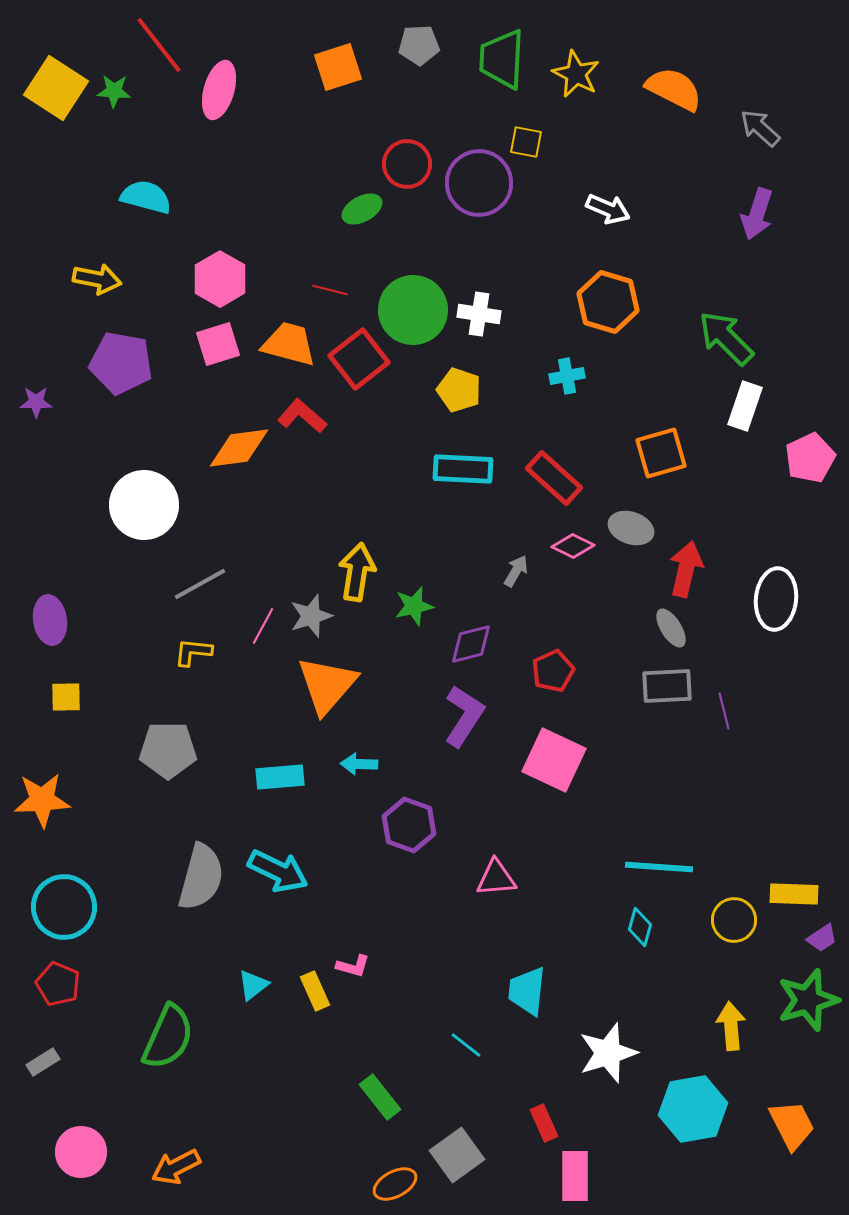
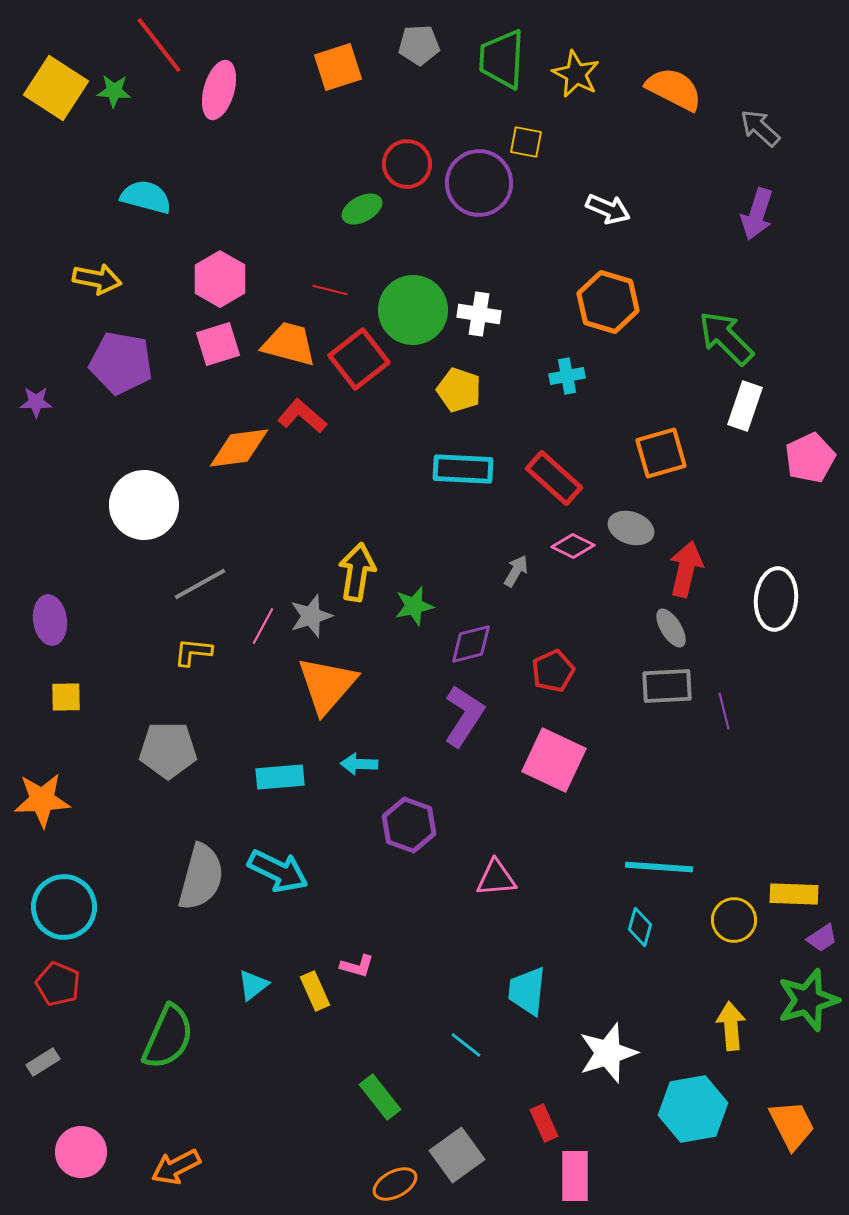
pink L-shape at (353, 966): moved 4 px right
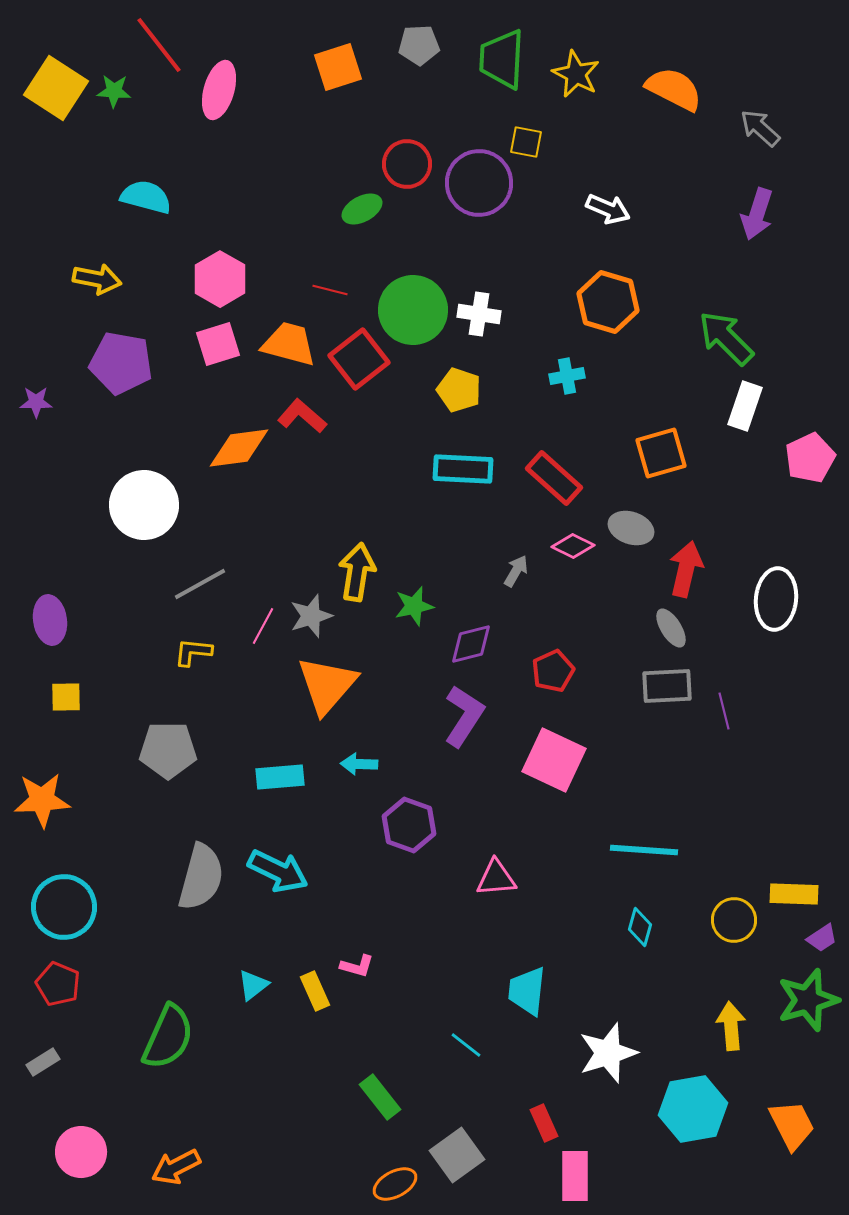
cyan line at (659, 867): moved 15 px left, 17 px up
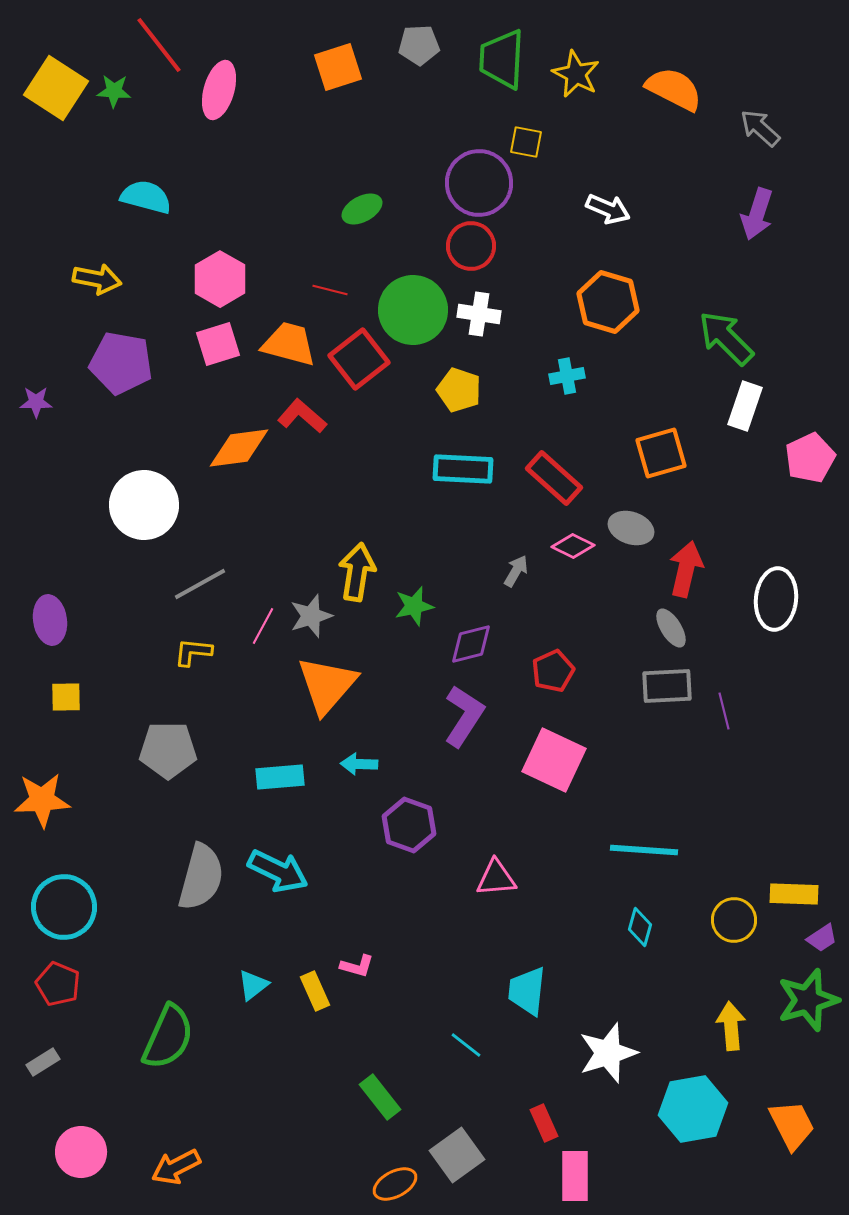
red circle at (407, 164): moved 64 px right, 82 px down
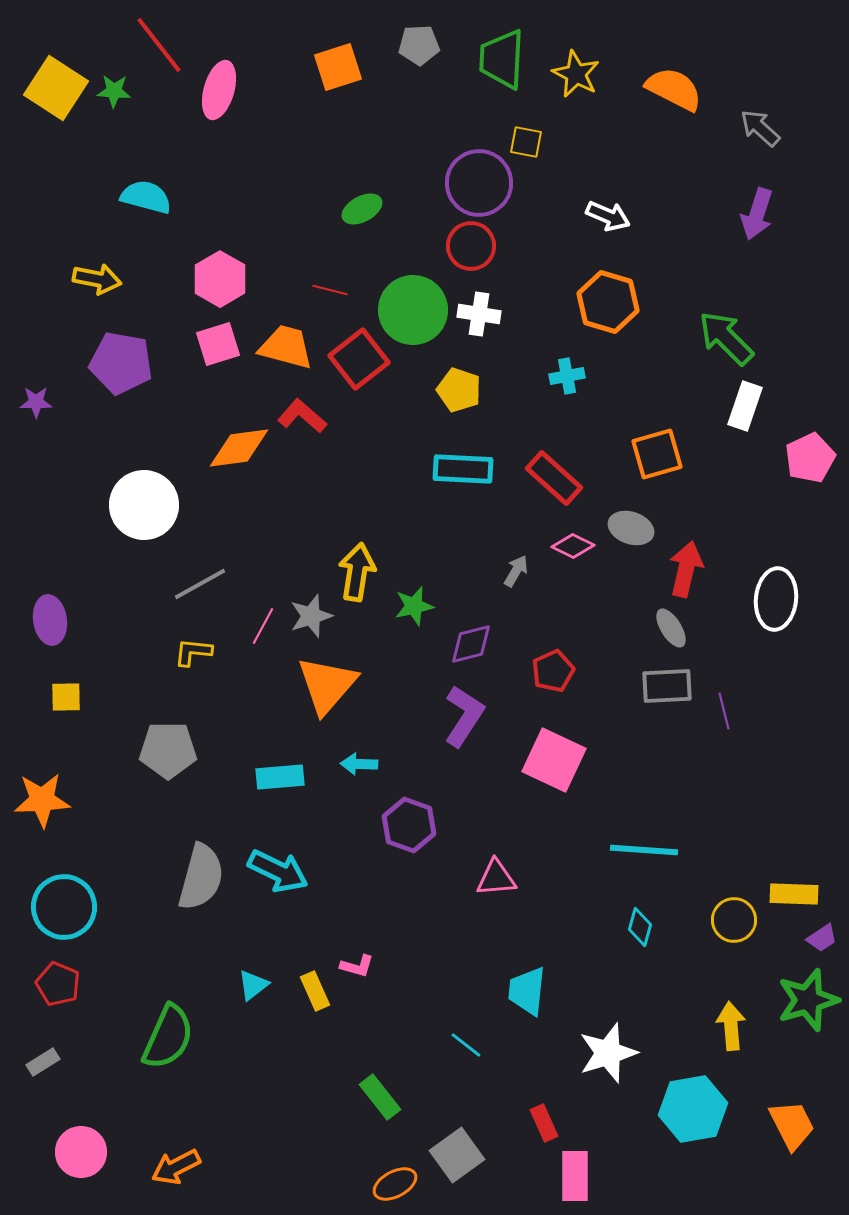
white arrow at (608, 209): moved 7 px down
orange trapezoid at (289, 344): moved 3 px left, 3 px down
orange square at (661, 453): moved 4 px left, 1 px down
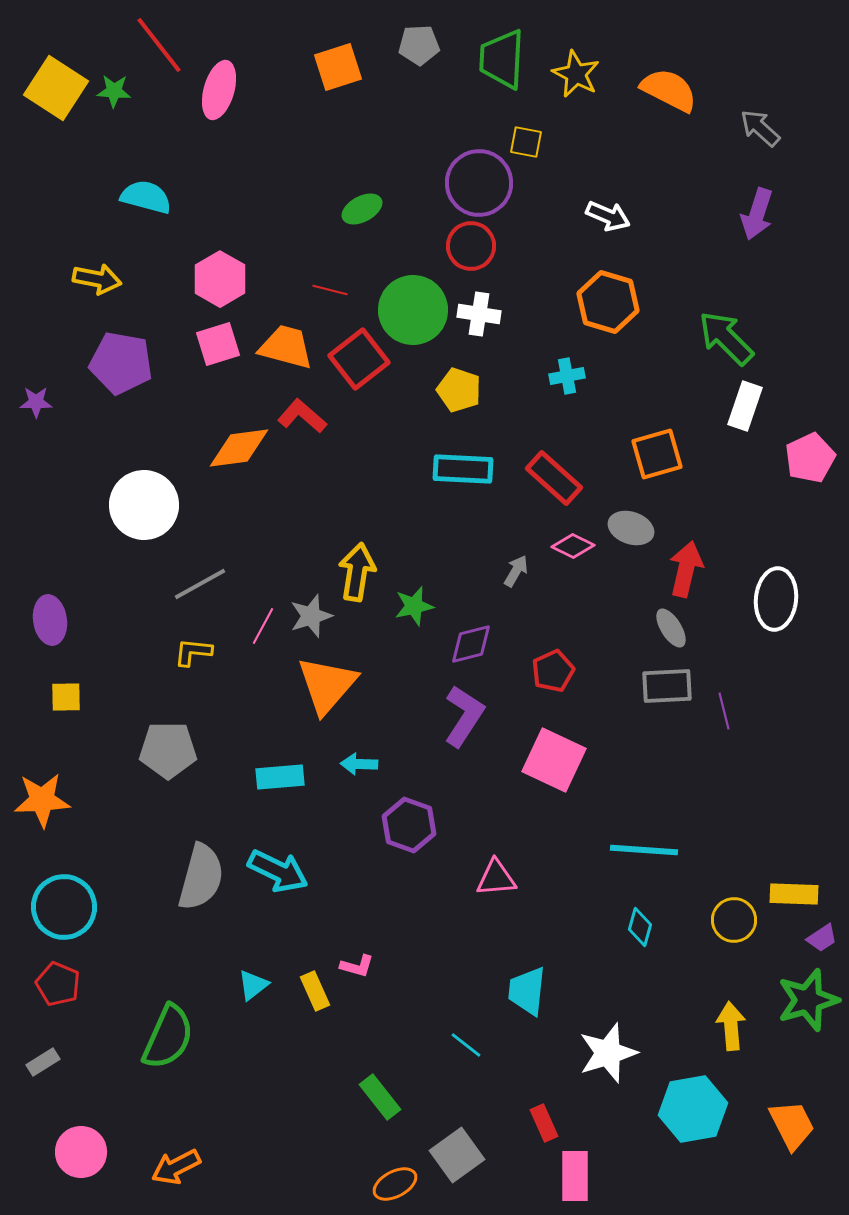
orange semicircle at (674, 89): moved 5 px left, 1 px down
